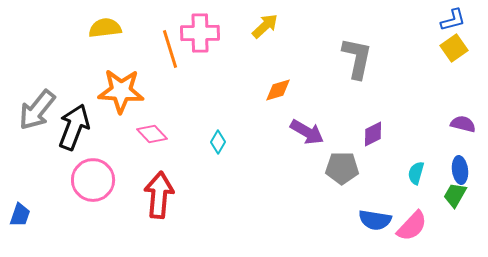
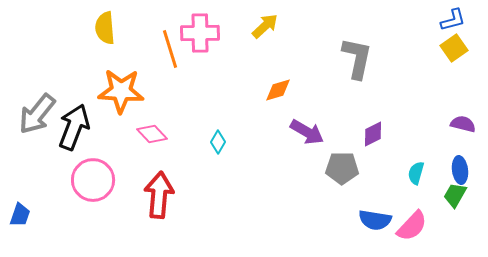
yellow semicircle: rotated 88 degrees counterclockwise
gray arrow: moved 4 px down
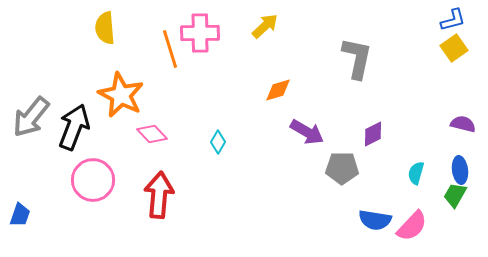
orange star: moved 4 px down; rotated 24 degrees clockwise
gray arrow: moved 6 px left, 3 px down
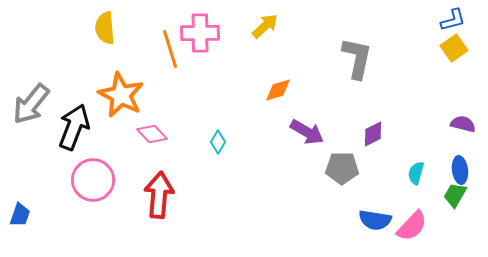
gray arrow: moved 13 px up
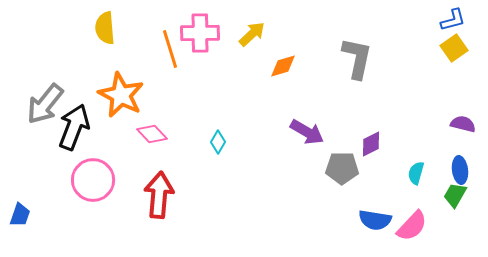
yellow arrow: moved 13 px left, 8 px down
orange diamond: moved 5 px right, 24 px up
gray arrow: moved 14 px right
purple diamond: moved 2 px left, 10 px down
